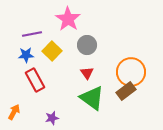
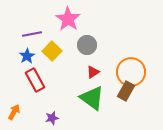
blue star: moved 1 px right, 1 px down; rotated 28 degrees counterclockwise
red triangle: moved 6 px right, 1 px up; rotated 32 degrees clockwise
brown rectangle: rotated 24 degrees counterclockwise
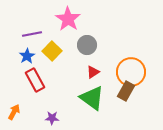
purple star: rotated 16 degrees clockwise
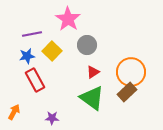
blue star: rotated 21 degrees clockwise
brown rectangle: moved 1 px right, 1 px down; rotated 18 degrees clockwise
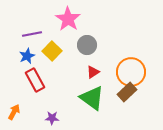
blue star: rotated 14 degrees counterclockwise
